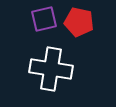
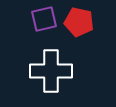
white cross: moved 2 px down; rotated 9 degrees counterclockwise
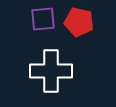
purple square: moved 1 px left; rotated 8 degrees clockwise
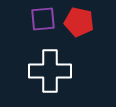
white cross: moved 1 px left
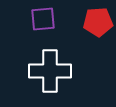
red pentagon: moved 19 px right; rotated 16 degrees counterclockwise
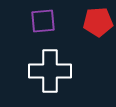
purple square: moved 2 px down
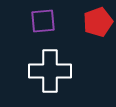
red pentagon: rotated 16 degrees counterclockwise
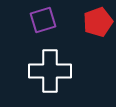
purple square: moved 1 px up; rotated 12 degrees counterclockwise
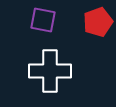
purple square: rotated 28 degrees clockwise
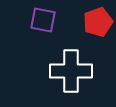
white cross: moved 21 px right
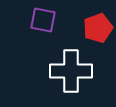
red pentagon: moved 6 px down
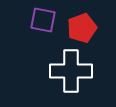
red pentagon: moved 16 px left
